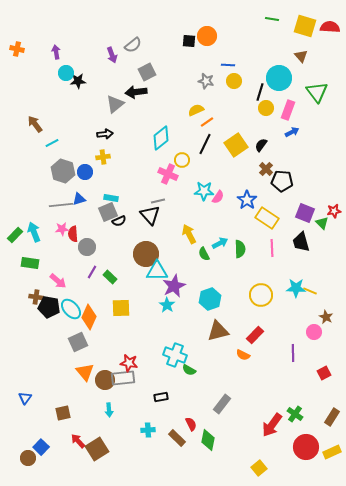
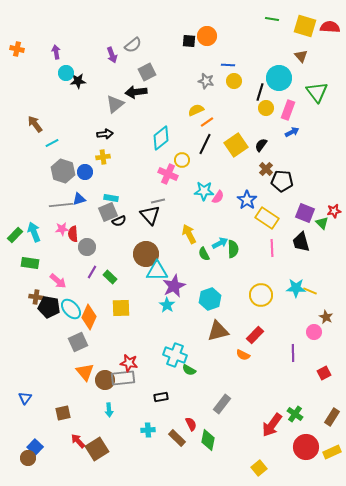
green semicircle at (240, 249): moved 7 px left
blue square at (41, 447): moved 6 px left
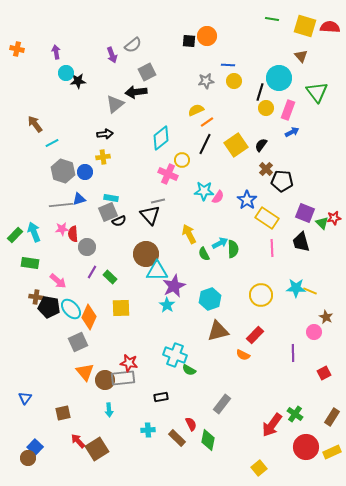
gray star at (206, 81): rotated 21 degrees counterclockwise
red star at (334, 211): moved 7 px down
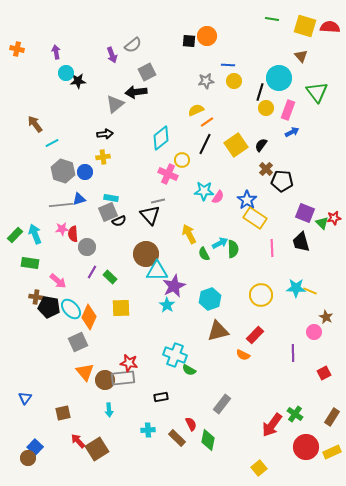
yellow rectangle at (267, 218): moved 12 px left
cyan arrow at (34, 232): moved 1 px right, 2 px down
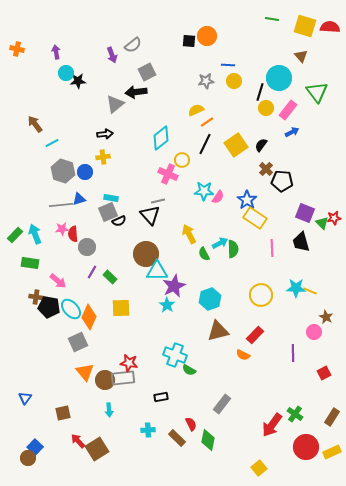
pink rectangle at (288, 110): rotated 18 degrees clockwise
